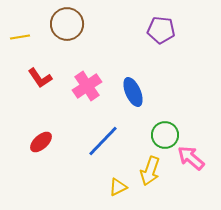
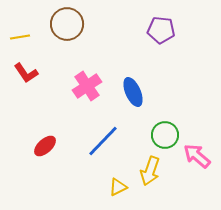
red L-shape: moved 14 px left, 5 px up
red ellipse: moved 4 px right, 4 px down
pink arrow: moved 6 px right, 2 px up
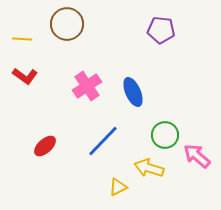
yellow line: moved 2 px right, 2 px down; rotated 12 degrees clockwise
red L-shape: moved 1 px left, 3 px down; rotated 20 degrees counterclockwise
yellow arrow: moved 1 px left, 3 px up; rotated 88 degrees clockwise
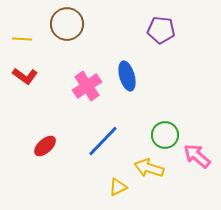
blue ellipse: moved 6 px left, 16 px up; rotated 8 degrees clockwise
